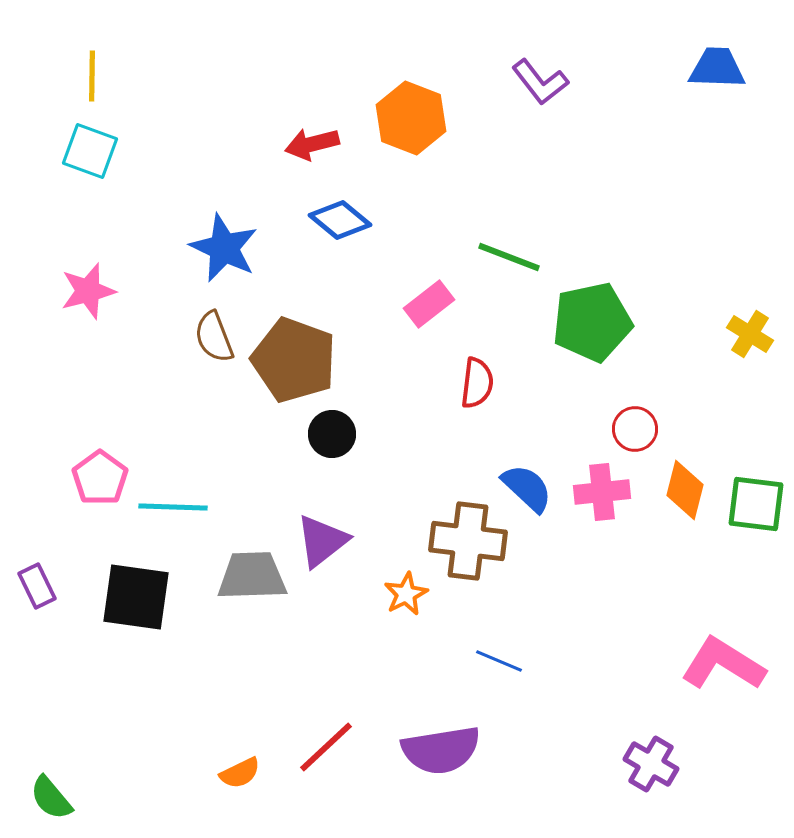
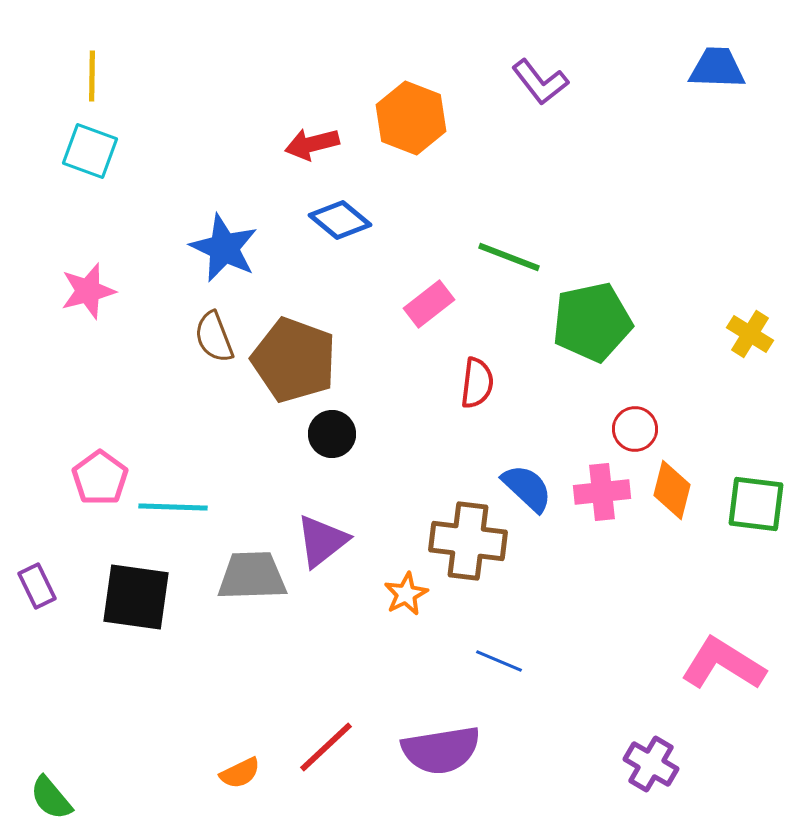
orange diamond: moved 13 px left
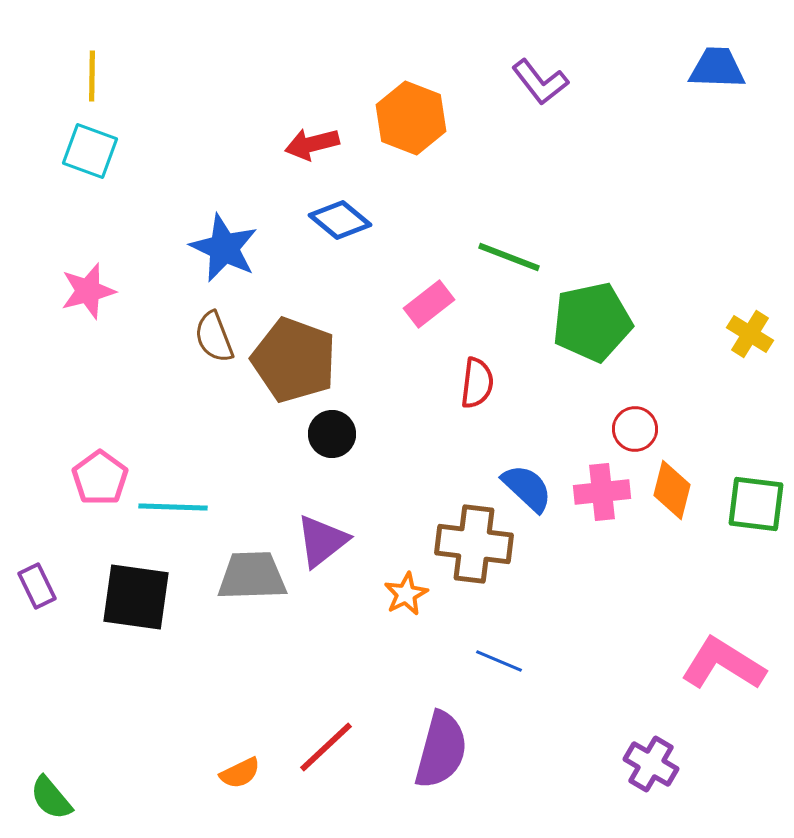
brown cross: moved 6 px right, 3 px down
purple semicircle: rotated 66 degrees counterclockwise
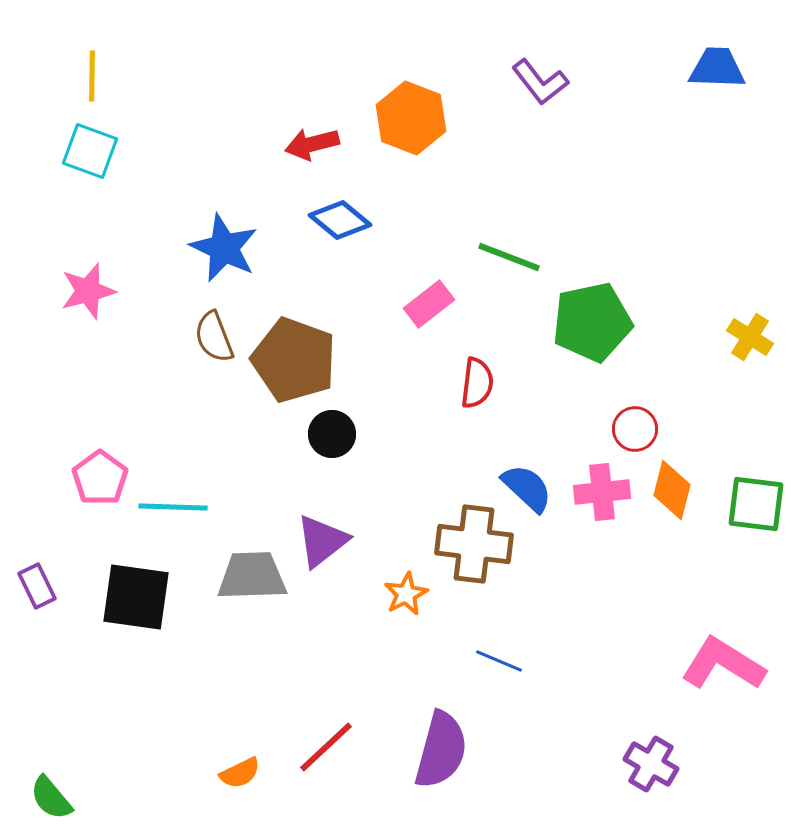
yellow cross: moved 3 px down
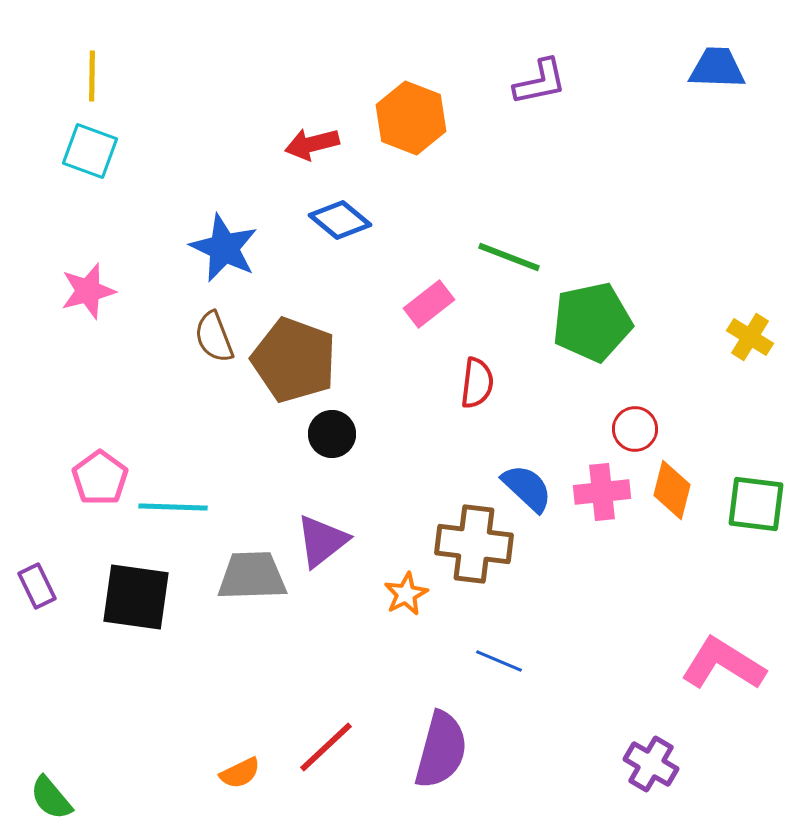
purple L-shape: rotated 64 degrees counterclockwise
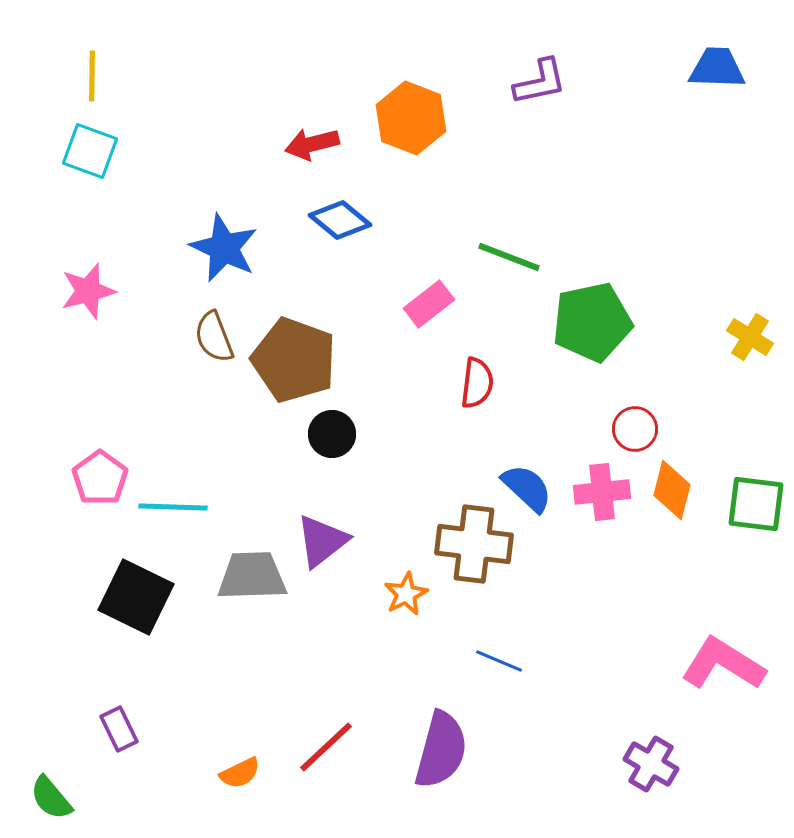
purple rectangle: moved 82 px right, 143 px down
black square: rotated 18 degrees clockwise
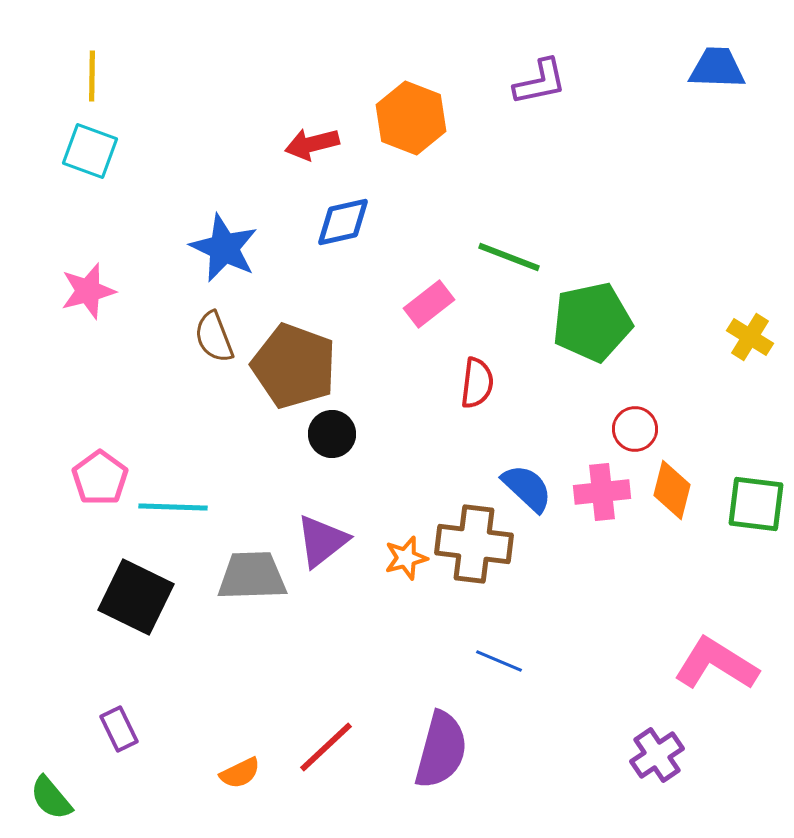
blue diamond: moved 3 px right, 2 px down; rotated 52 degrees counterclockwise
brown pentagon: moved 6 px down
orange star: moved 36 px up; rotated 12 degrees clockwise
pink L-shape: moved 7 px left
purple cross: moved 6 px right, 9 px up; rotated 26 degrees clockwise
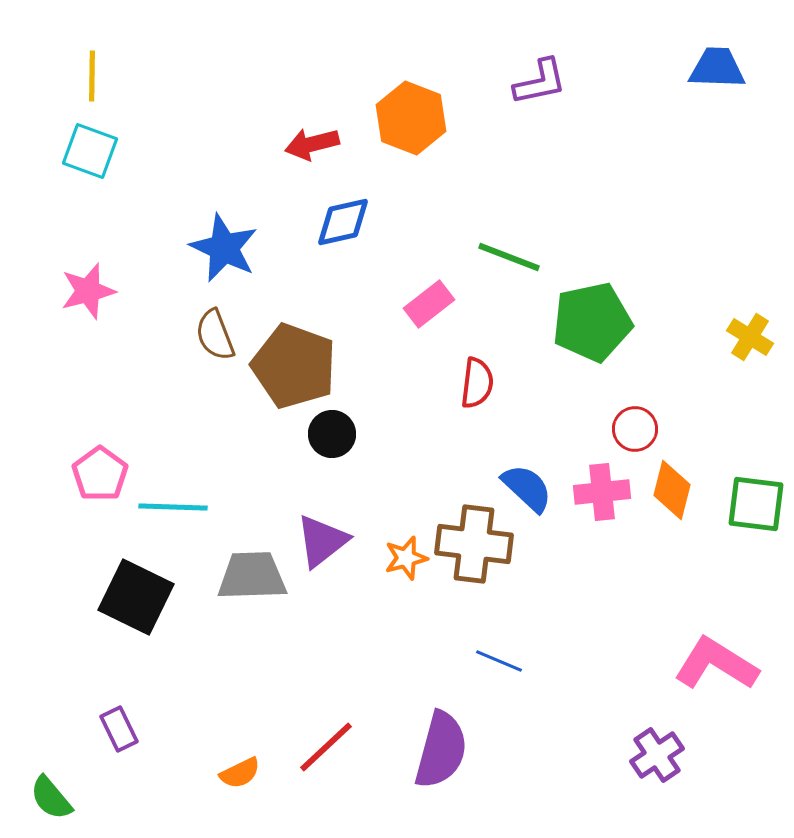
brown semicircle: moved 1 px right, 2 px up
pink pentagon: moved 4 px up
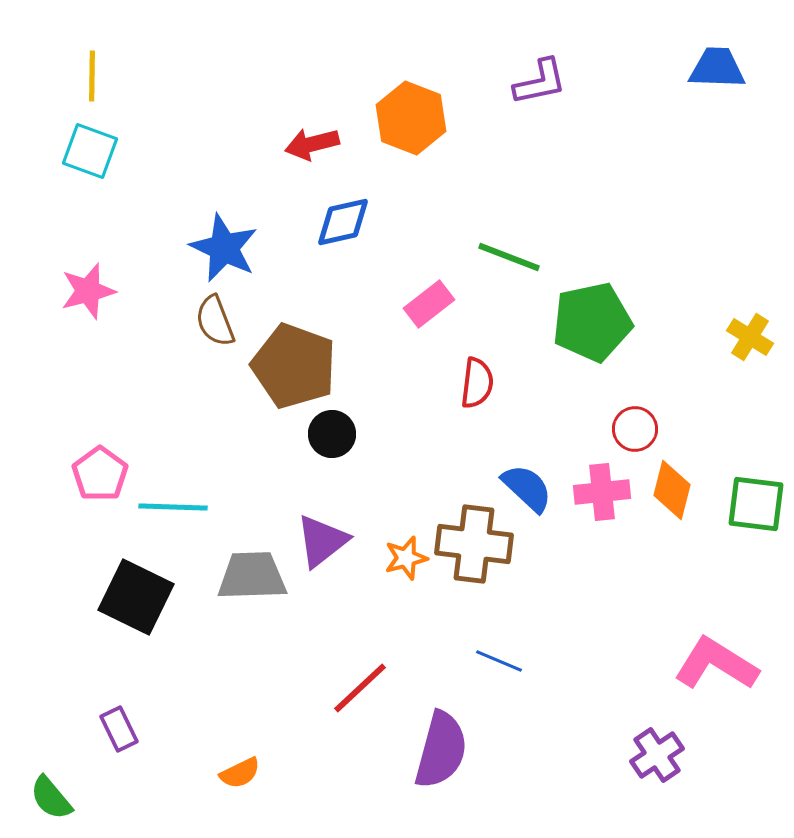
brown semicircle: moved 14 px up
red line: moved 34 px right, 59 px up
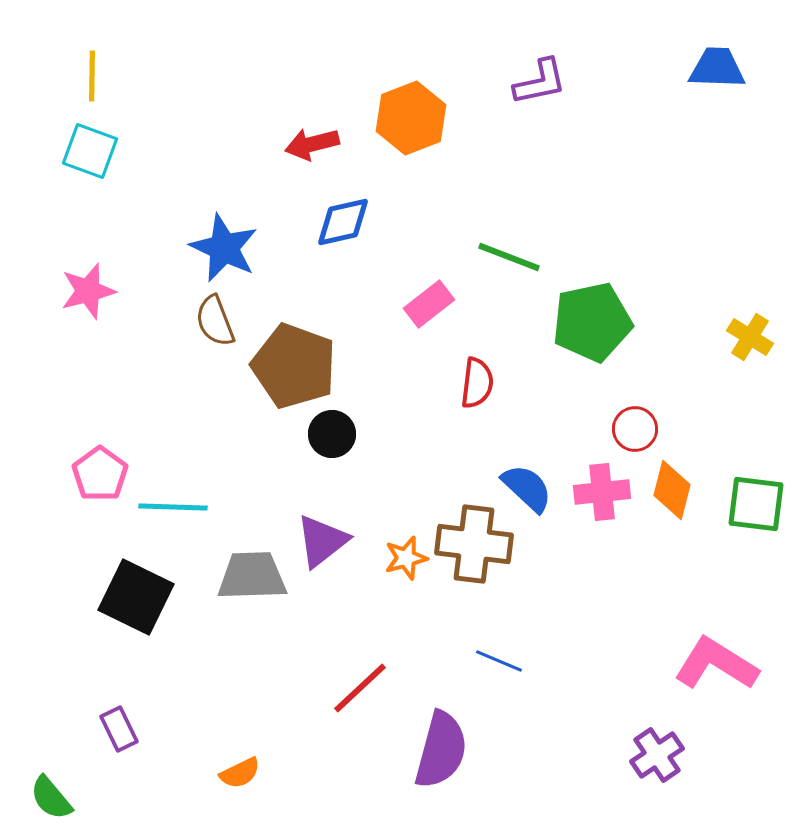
orange hexagon: rotated 18 degrees clockwise
